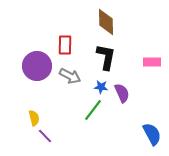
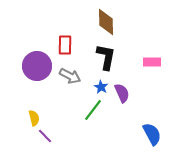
blue star: rotated 24 degrees clockwise
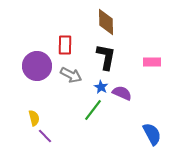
gray arrow: moved 1 px right, 1 px up
purple semicircle: rotated 42 degrees counterclockwise
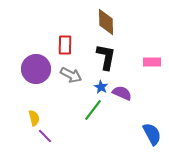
purple circle: moved 1 px left, 3 px down
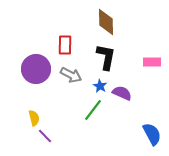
blue star: moved 1 px left, 1 px up
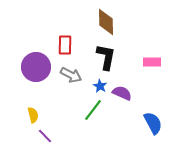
purple circle: moved 2 px up
yellow semicircle: moved 1 px left, 3 px up
blue semicircle: moved 1 px right, 11 px up
